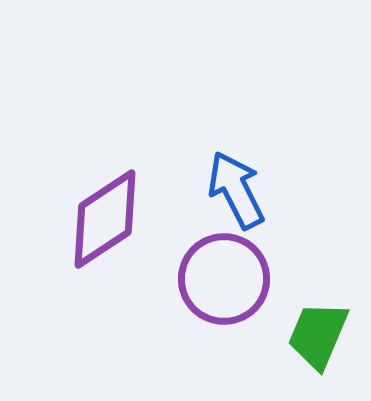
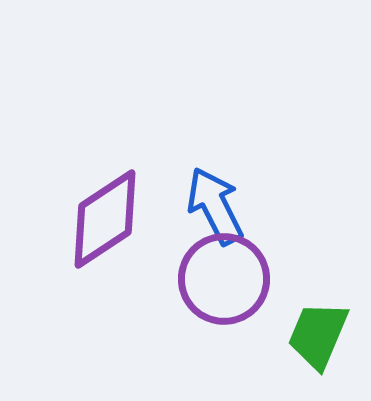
blue arrow: moved 21 px left, 16 px down
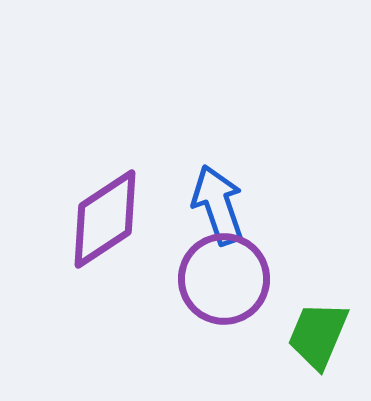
blue arrow: moved 3 px right, 1 px up; rotated 8 degrees clockwise
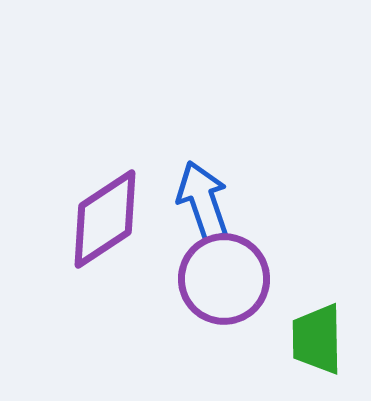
blue arrow: moved 15 px left, 4 px up
green trapezoid: moved 1 px left, 4 px down; rotated 24 degrees counterclockwise
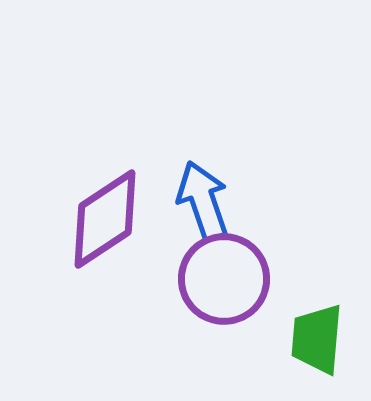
green trapezoid: rotated 6 degrees clockwise
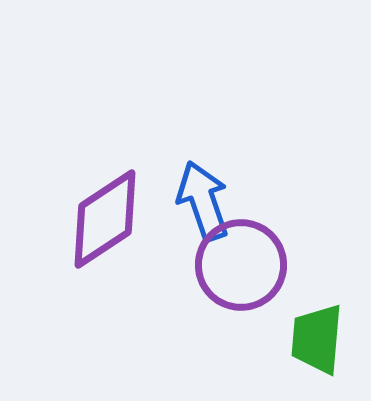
purple circle: moved 17 px right, 14 px up
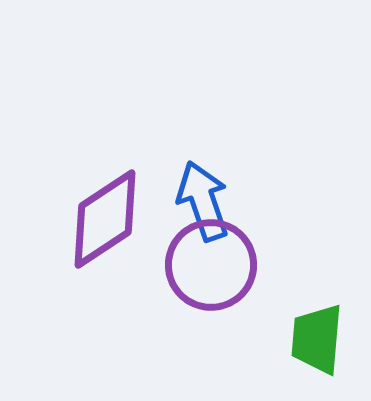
purple circle: moved 30 px left
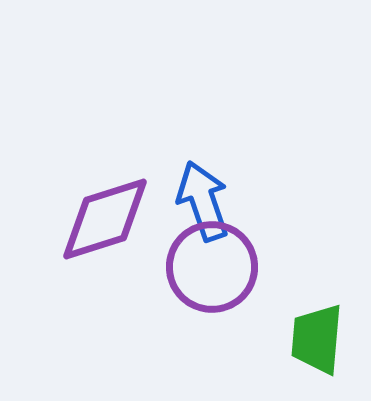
purple diamond: rotated 16 degrees clockwise
purple circle: moved 1 px right, 2 px down
